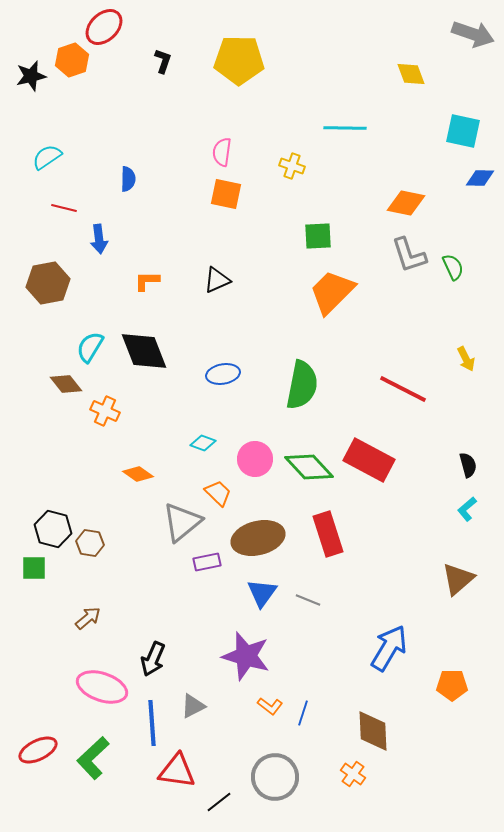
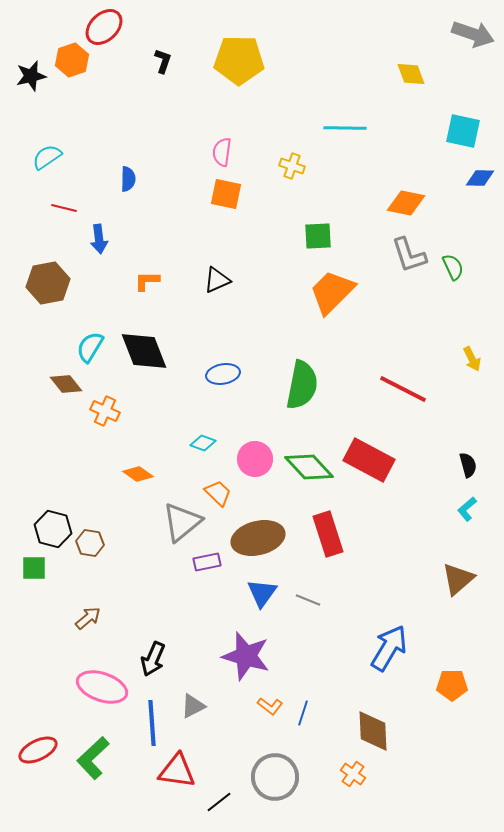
yellow arrow at (466, 359): moved 6 px right
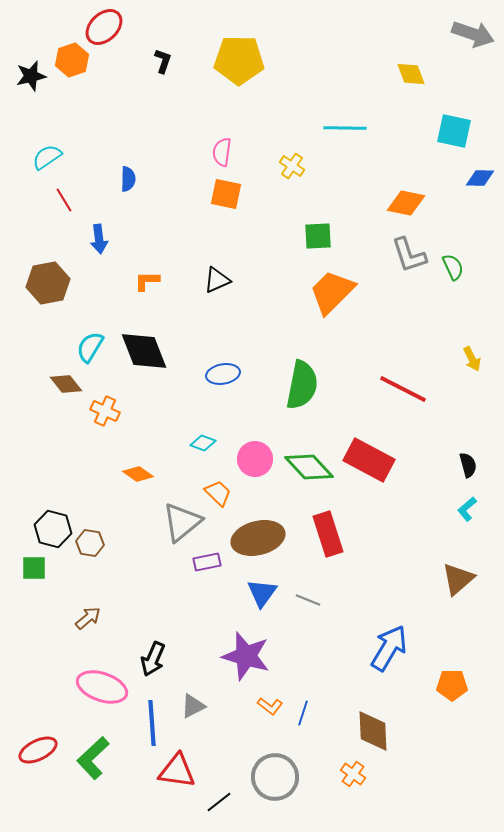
cyan square at (463, 131): moved 9 px left
yellow cross at (292, 166): rotated 15 degrees clockwise
red line at (64, 208): moved 8 px up; rotated 45 degrees clockwise
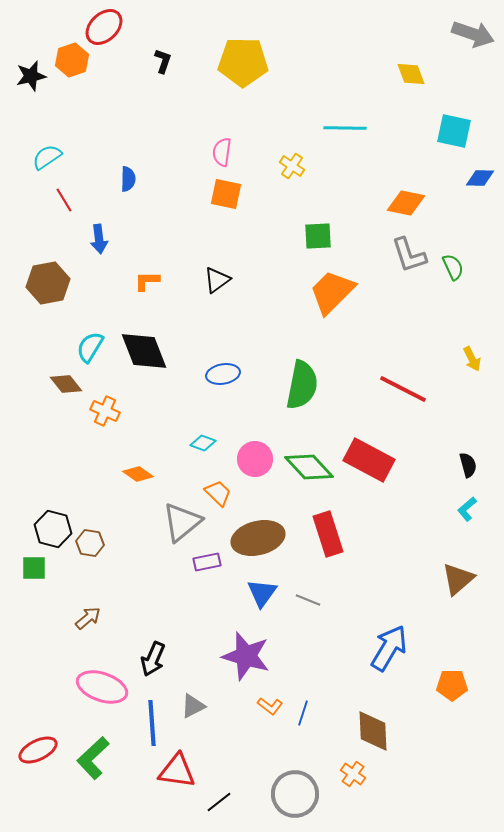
yellow pentagon at (239, 60): moved 4 px right, 2 px down
black triangle at (217, 280): rotated 12 degrees counterclockwise
gray circle at (275, 777): moved 20 px right, 17 px down
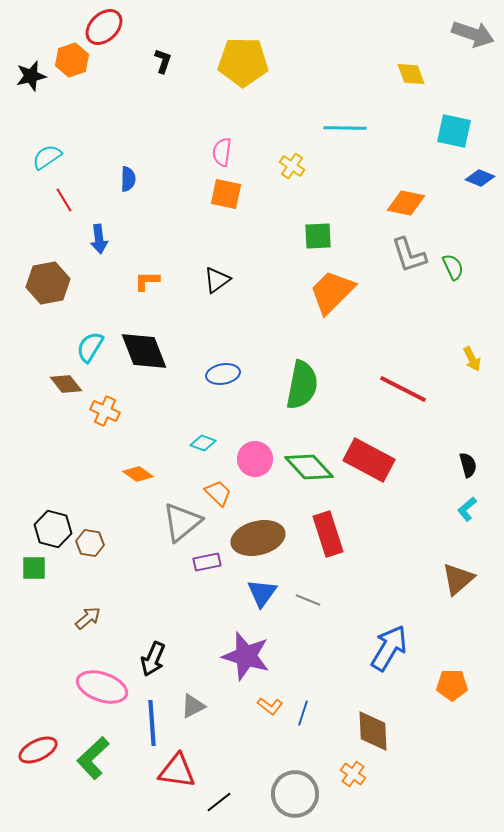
blue diamond at (480, 178): rotated 20 degrees clockwise
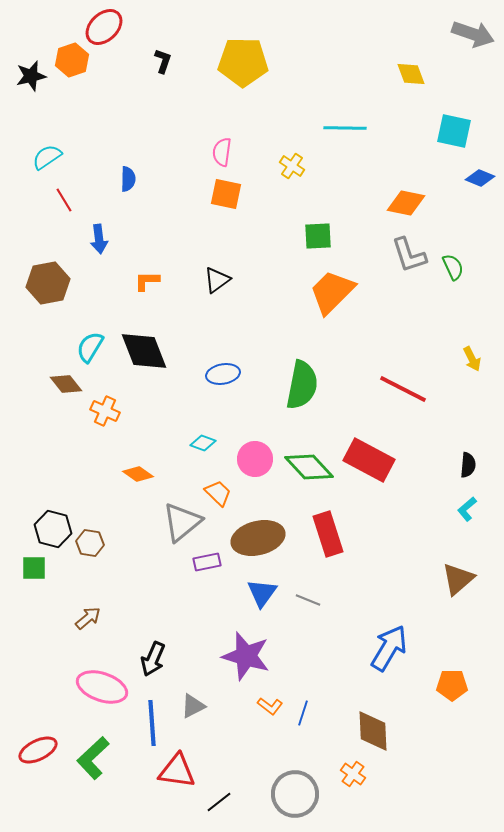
black semicircle at (468, 465): rotated 20 degrees clockwise
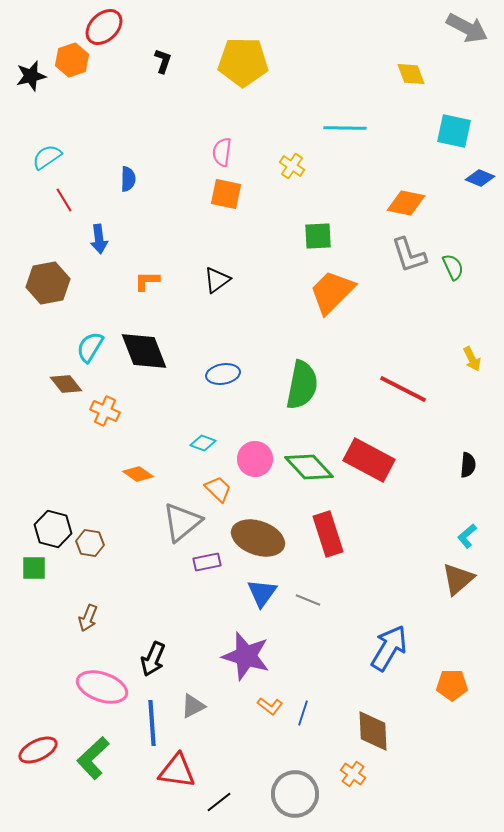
gray arrow at (473, 34): moved 6 px left, 6 px up; rotated 9 degrees clockwise
orange trapezoid at (218, 493): moved 4 px up
cyan L-shape at (467, 509): moved 27 px down
brown ellipse at (258, 538): rotated 33 degrees clockwise
brown arrow at (88, 618): rotated 152 degrees clockwise
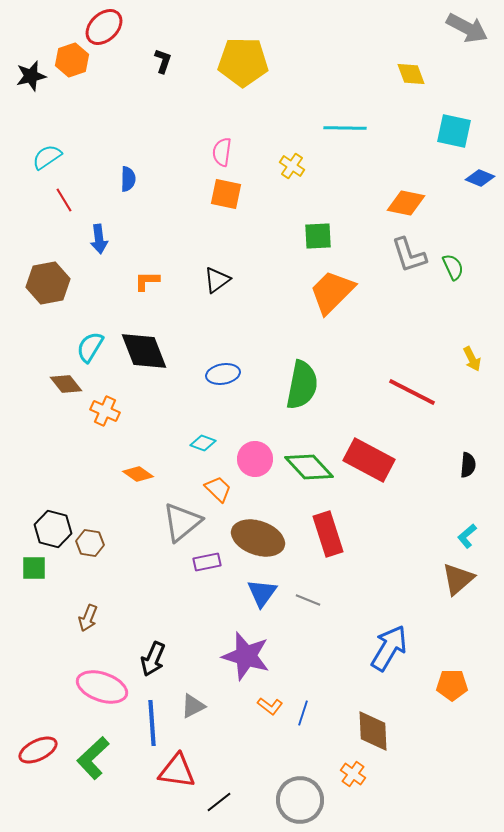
red line at (403, 389): moved 9 px right, 3 px down
gray circle at (295, 794): moved 5 px right, 6 px down
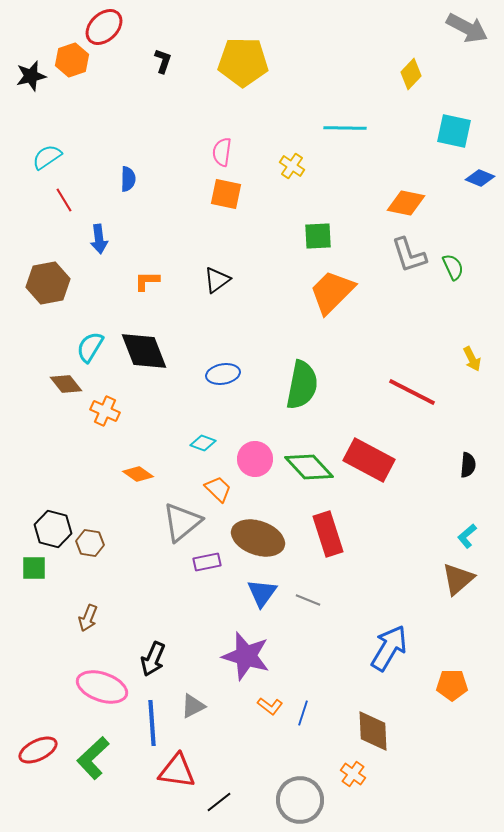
yellow diamond at (411, 74): rotated 64 degrees clockwise
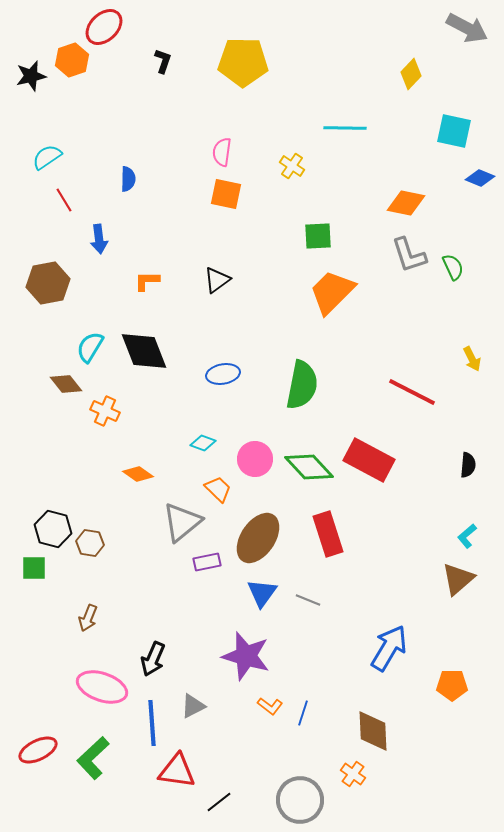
brown ellipse at (258, 538): rotated 75 degrees counterclockwise
